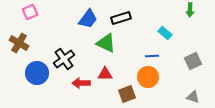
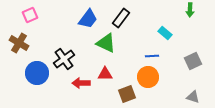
pink square: moved 3 px down
black rectangle: rotated 36 degrees counterclockwise
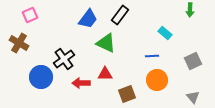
black rectangle: moved 1 px left, 3 px up
blue circle: moved 4 px right, 4 px down
orange circle: moved 9 px right, 3 px down
gray triangle: rotated 32 degrees clockwise
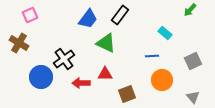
green arrow: rotated 40 degrees clockwise
orange circle: moved 5 px right
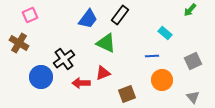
red triangle: moved 2 px left, 1 px up; rotated 21 degrees counterclockwise
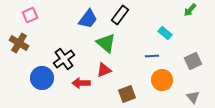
green triangle: rotated 15 degrees clockwise
red triangle: moved 1 px right, 3 px up
blue circle: moved 1 px right, 1 px down
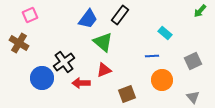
green arrow: moved 10 px right, 1 px down
green triangle: moved 3 px left, 1 px up
black cross: moved 3 px down
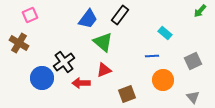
orange circle: moved 1 px right
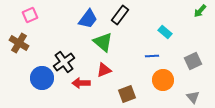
cyan rectangle: moved 1 px up
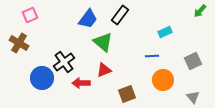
cyan rectangle: rotated 64 degrees counterclockwise
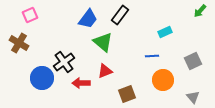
red triangle: moved 1 px right, 1 px down
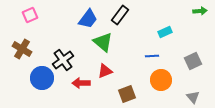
green arrow: rotated 136 degrees counterclockwise
brown cross: moved 3 px right, 6 px down
black cross: moved 1 px left, 2 px up
orange circle: moved 2 px left
